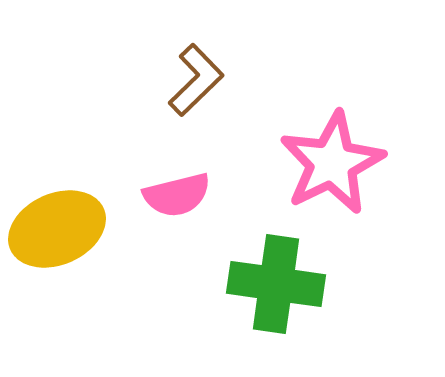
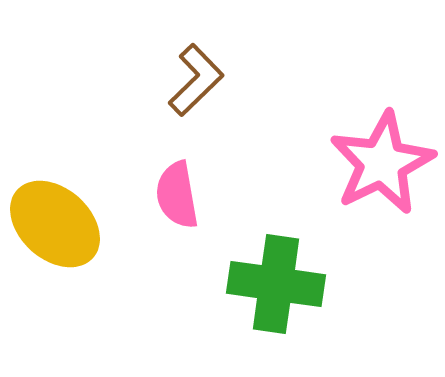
pink star: moved 50 px right
pink semicircle: rotated 94 degrees clockwise
yellow ellipse: moved 2 px left, 5 px up; rotated 66 degrees clockwise
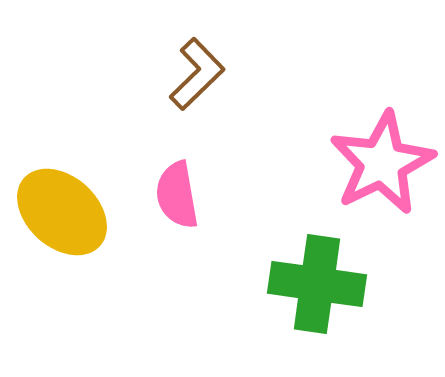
brown L-shape: moved 1 px right, 6 px up
yellow ellipse: moved 7 px right, 12 px up
green cross: moved 41 px right
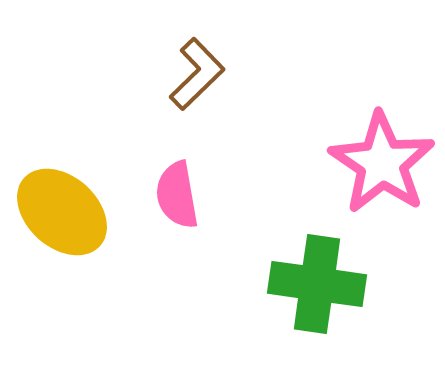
pink star: rotated 12 degrees counterclockwise
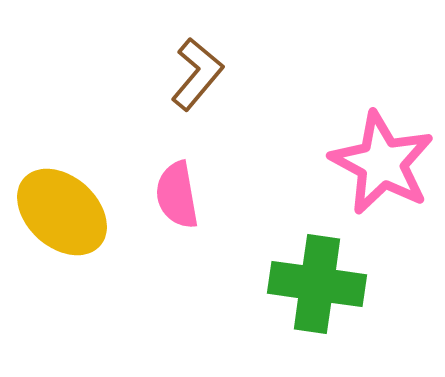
brown L-shape: rotated 6 degrees counterclockwise
pink star: rotated 6 degrees counterclockwise
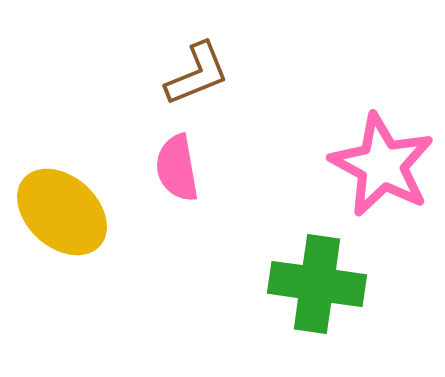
brown L-shape: rotated 28 degrees clockwise
pink star: moved 2 px down
pink semicircle: moved 27 px up
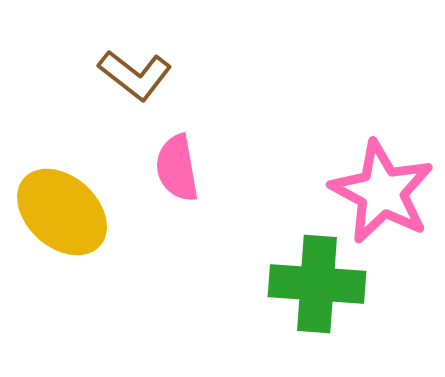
brown L-shape: moved 62 px left, 1 px down; rotated 60 degrees clockwise
pink star: moved 27 px down
green cross: rotated 4 degrees counterclockwise
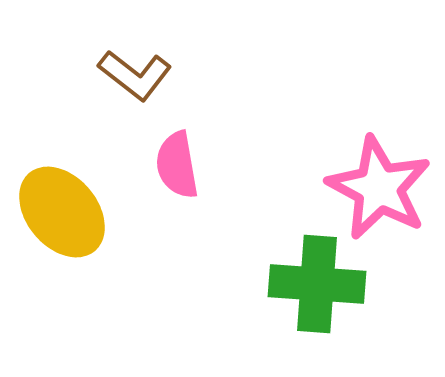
pink semicircle: moved 3 px up
pink star: moved 3 px left, 4 px up
yellow ellipse: rotated 8 degrees clockwise
